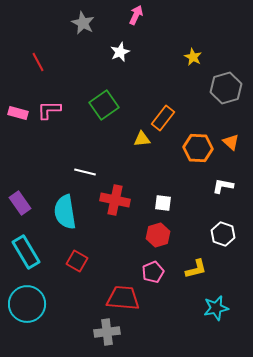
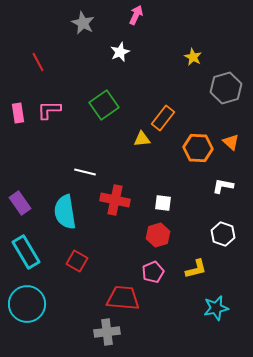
pink rectangle: rotated 66 degrees clockwise
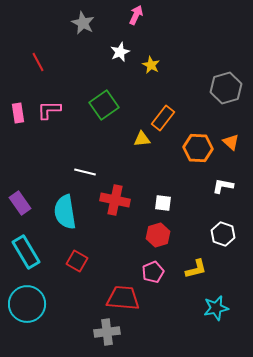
yellow star: moved 42 px left, 8 px down
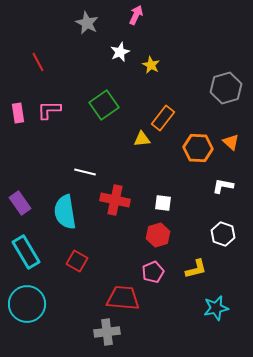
gray star: moved 4 px right
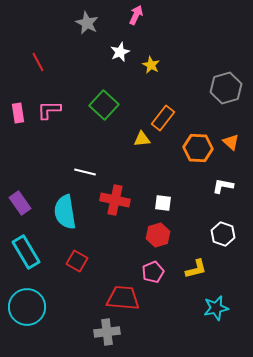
green square: rotated 12 degrees counterclockwise
cyan circle: moved 3 px down
